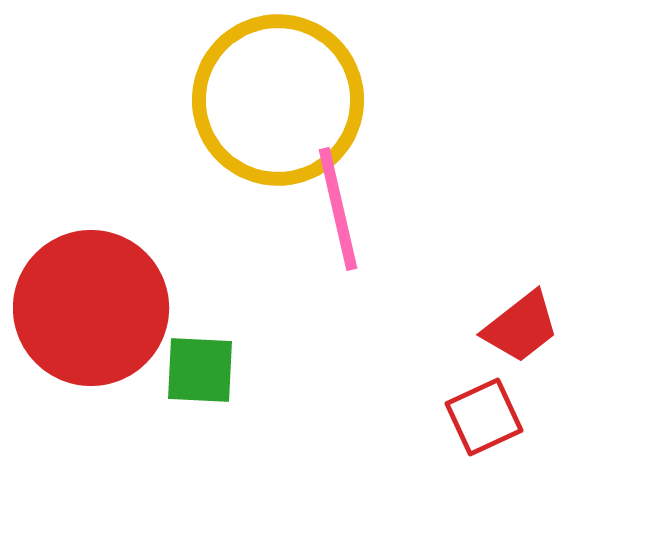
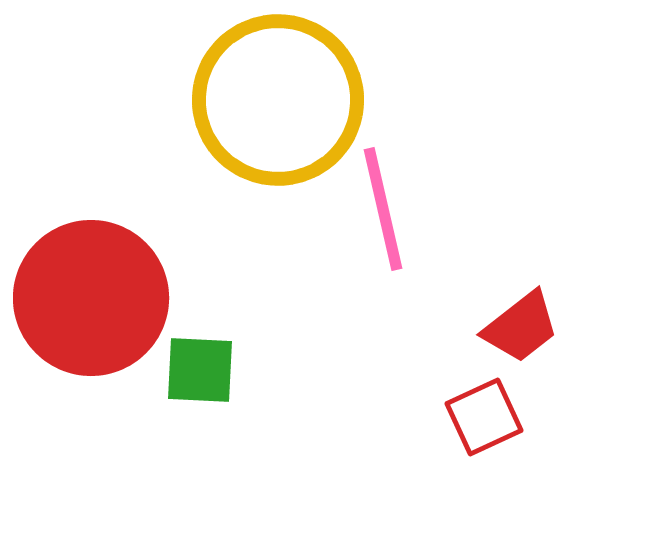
pink line: moved 45 px right
red circle: moved 10 px up
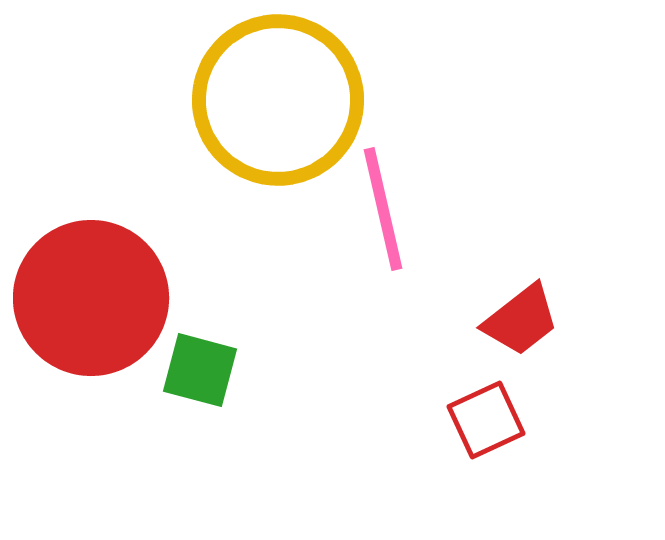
red trapezoid: moved 7 px up
green square: rotated 12 degrees clockwise
red square: moved 2 px right, 3 px down
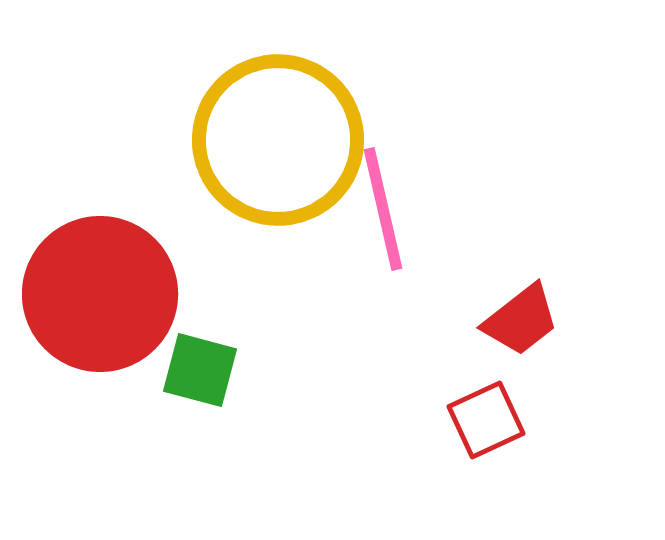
yellow circle: moved 40 px down
red circle: moved 9 px right, 4 px up
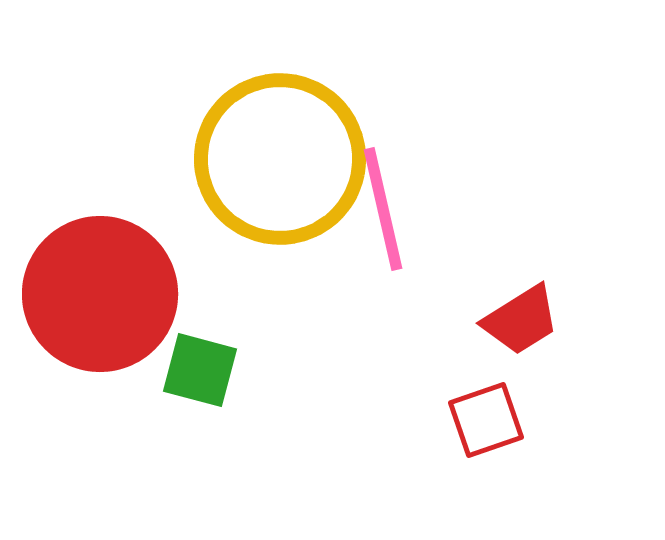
yellow circle: moved 2 px right, 19 px down
red trapezoid: rotated 6 degrees clockwise
red square: rotated 6 degrees clockwise
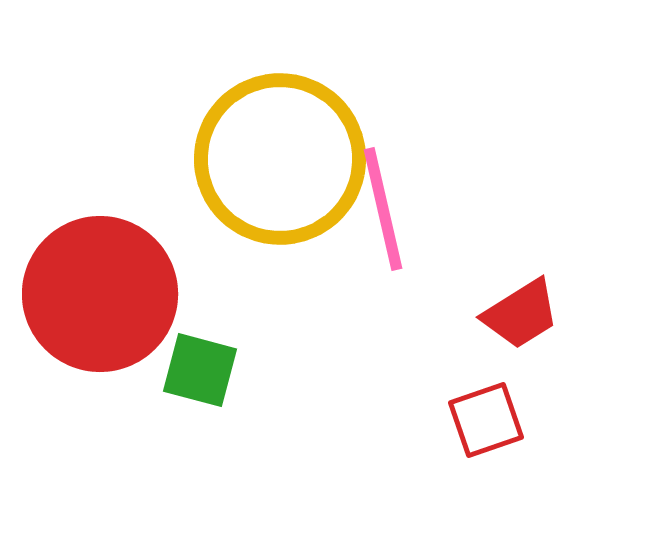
red trapezoid: moved 6 px up
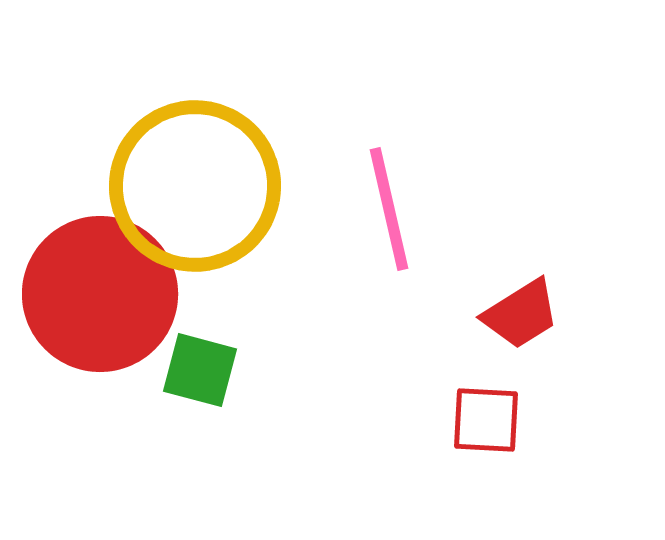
yellow circle: moved 85 px left, 27 px down
pink line: moved 6 px right
red square: rotated 22 degrees clockwise
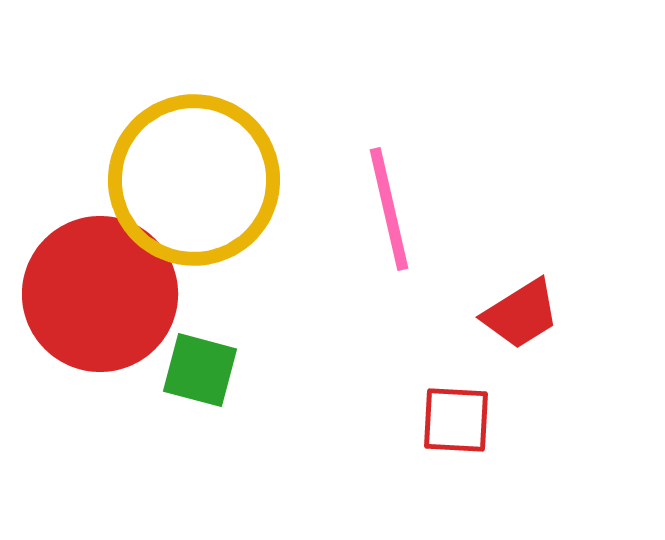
yellow circle: moved 1 px left, 6 px up
red square: moved 30 px left
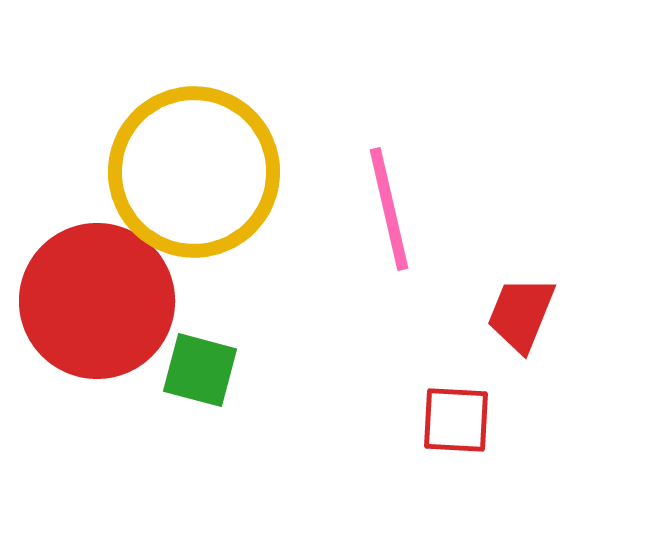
yellow circle: moved 8 px up
red circle: moved 3 px left, 7 px down
red trapezoid: rotated 144 degrees clockwise
